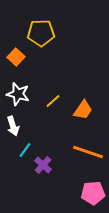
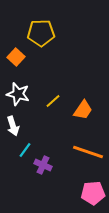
purple cross: rotated 18 degrees counterclockwise
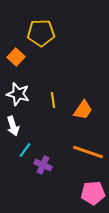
yellow line: moved 1 px up; rotated 56 degrees counterclockwise
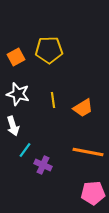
yellow pentagon: moved 8 px right, 17 px down
orange square: rotated 18 degrees clockwise
orange trapezoid: moved 2 px up; rotated 25 degrees clockwise
orange line: rotated 8 degrees counterclockwise
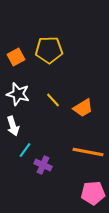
yellow line: rotated 35 degrees counterclockwise
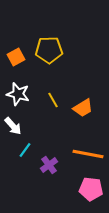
yellow line: rotated 14 degrees clockwise
white arrow: rotated 24 degrees counterclockwise
orange line: moved 2 px down
purple cross: moved 6 px right; rotated 30 degrees clockwise
pink pentagon: moved 2 px left, 4 px up; rotated 10 degrees clockwise
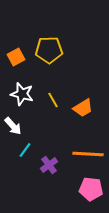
white star: moved 4 px right
orange line: rotated 8 degrees counterclockwise
